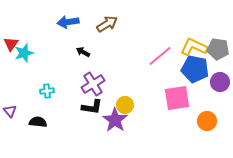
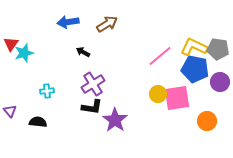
yellow circle: moved 33 px right, 11 px up
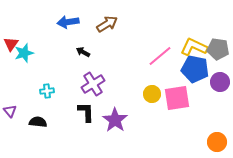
yellow circle: moved 6 px left
black L-shape: moved 6 px left, 5 px down; rotated 100 degrees counterclockwise
orange circle: moved 10 px right, 21 px down
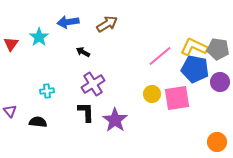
cyan star: moved 15 px right, 16 px up; rotated 18 degrees counterclockwise
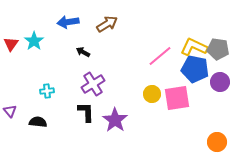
cyan star: moved 5 px left, 4 px down
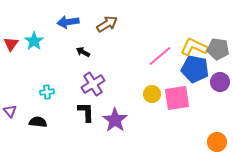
cyan cross: moved 1 px down
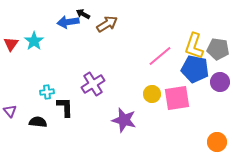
yellow L-shape: moved 1 px up; rotated 96 degrees counterclockwise
black arrow: moved 38 px up
black L-shape: moved 21 px left, 5 px up
purple star: moved 9 px right; rotated 20 degrees counterclockwise
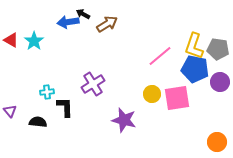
red triangle: moved 4 px up; rotated 35 degrees counterclockwise
